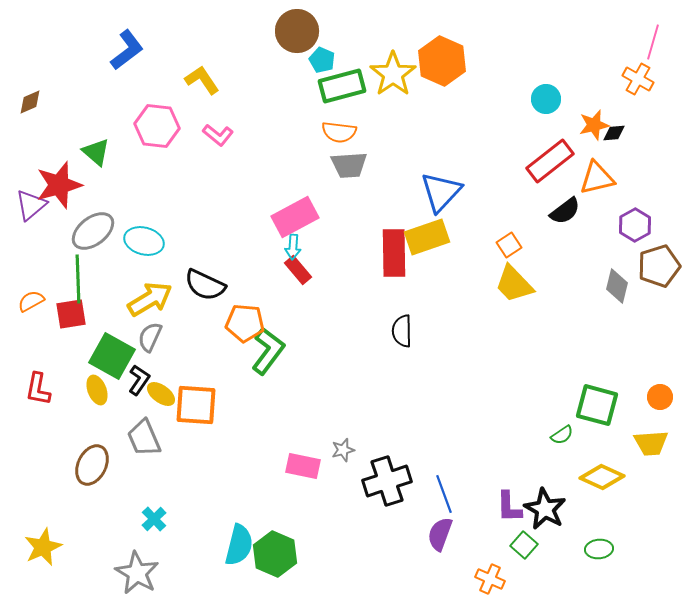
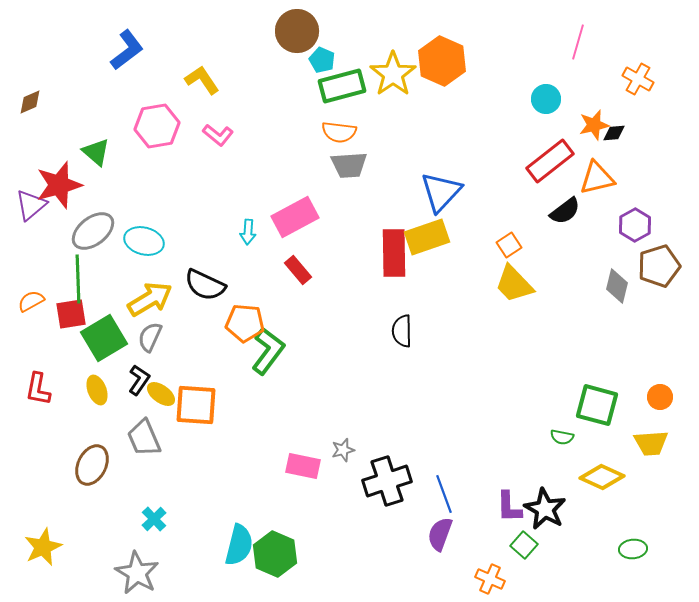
pink line at (653, 42): moved 75 px left
pink hexagon at (157, 126): rotated 15 degrees counterclockwise
cyan arrow at (293, 247): moved 45 px left, 15 px up
green square at (112, 356): moved 8 px left, 18 px up; rotated 30 degrees clockwise
green semicircle at (562, 435): moved 2 px down; rotated 45 degrees clockwise
green ellipse at (599, 549): moved 34 px right
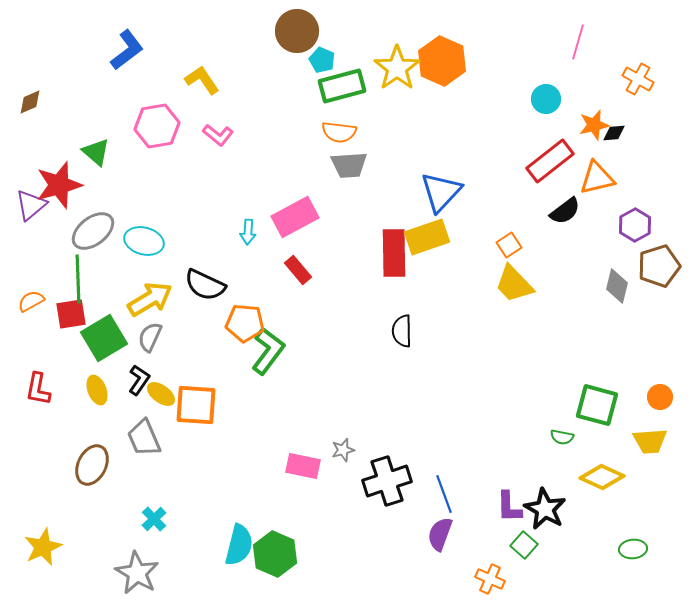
yellow star at (393, 74): moved 4 px right, 6 px up
yellow trapezoid at (651, 443): moved 1 px left, 2 px up
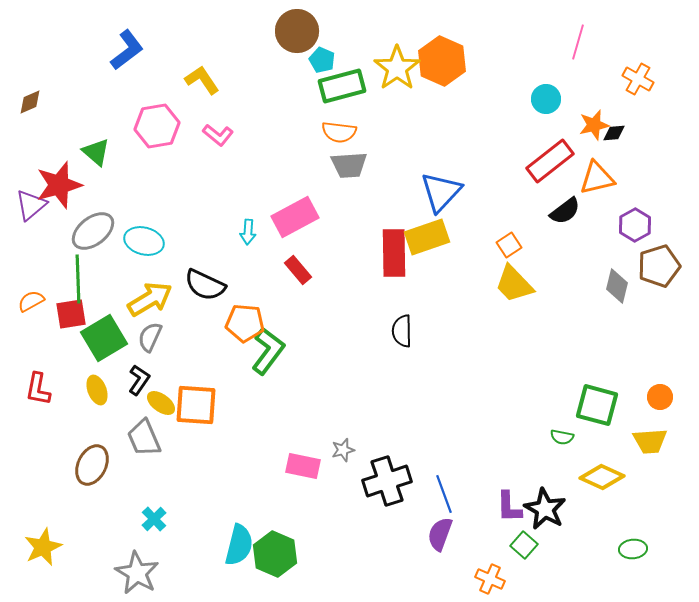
yellow ellipse at (161, 394): moved 9 px down
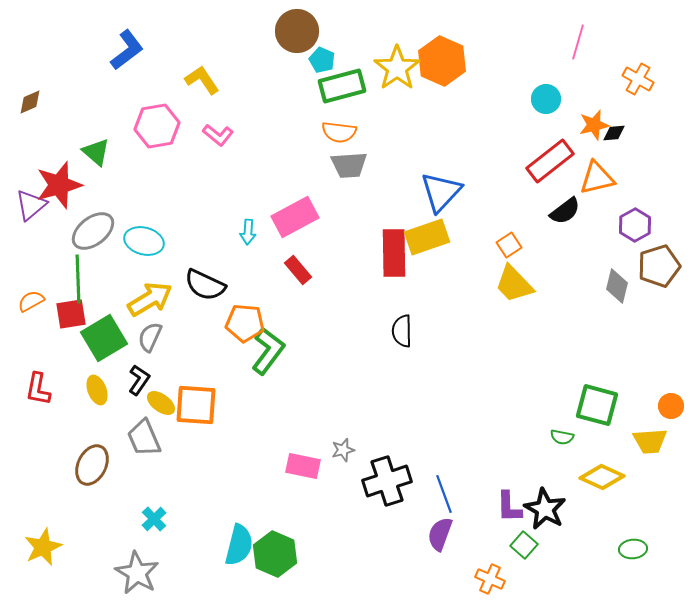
orange circle at (660, 397): moved 11 px right, 9 px down
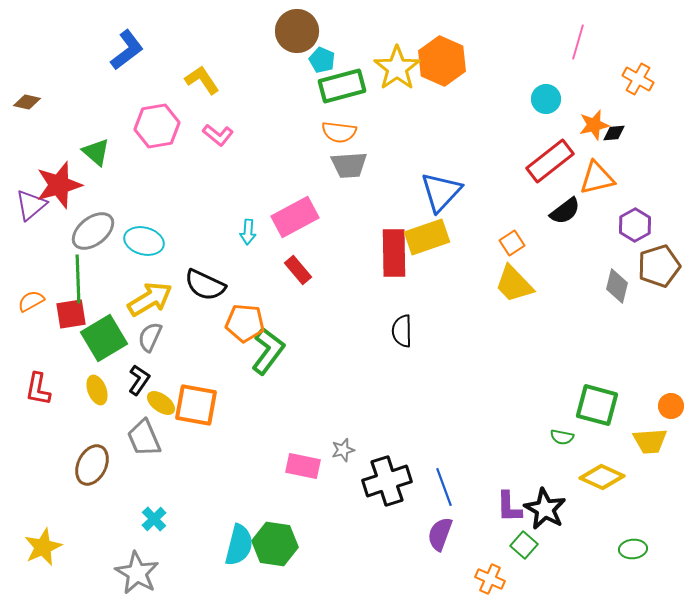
brown diamond at (30, 102): moved 3 px left; rotated 36 degrees clockwise
orange square at (509, 245): moved 3 px right, 2 px up
orange square at (196, 405): rotated 6 degrees clockwise
blue line at (444, 494): moved 7 px up
green hexagon at (275, 554): moved 10 px up; rotated 15 degrees counterclockwise
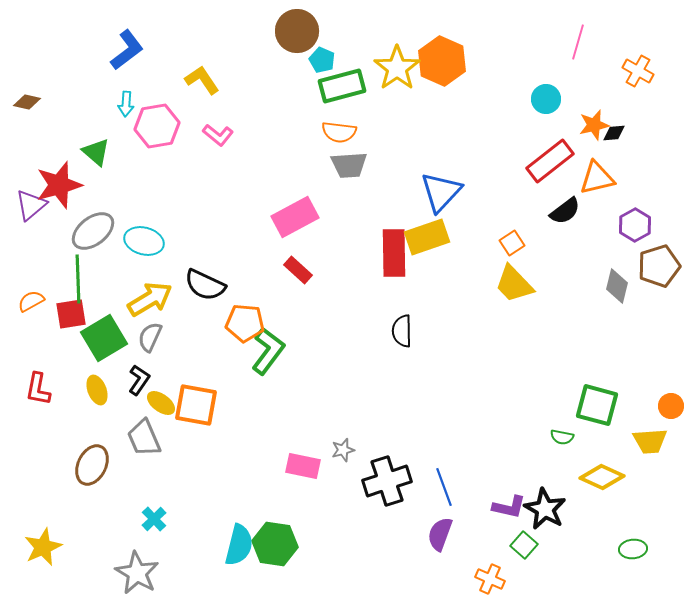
orange cross at (638, 79): moved 8 px up
cyan arrow at (248, 232): moved 122 px left, 128 px up
red rectangle at (298, 270): rotated 8 degrees counterclockwise
purple L-shape at (509, 507): rotated 76 degrees counterclockwise
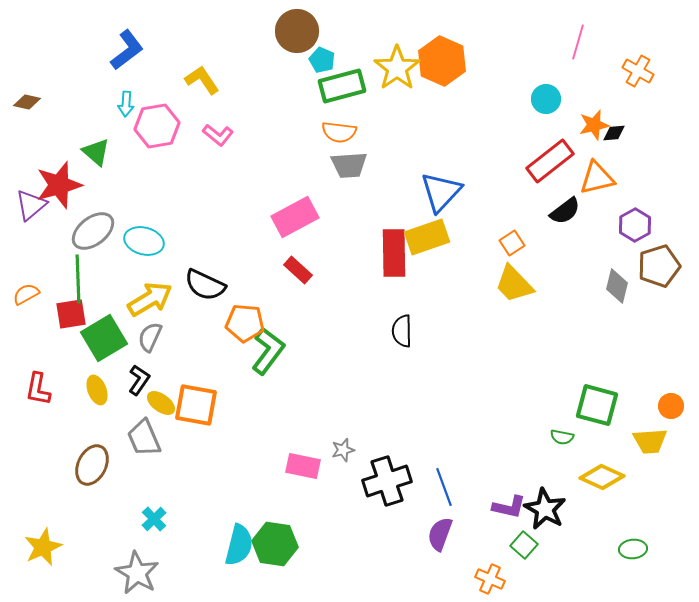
orange semicircle at (31, 301): moved 5 px left, 7 px up
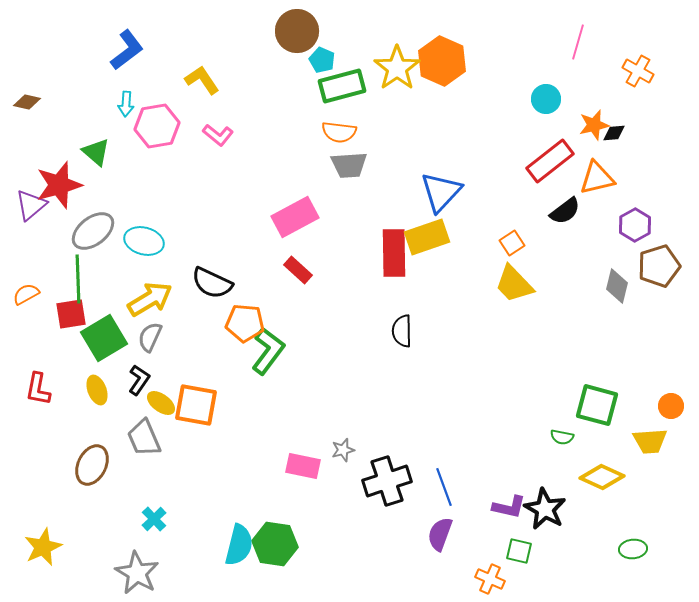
black semicircle at (205, 285): moved 7 px right, 2 px up
green square at (524, 545): moved 5 px left, 6 px down; rotated 28 degrees counterclockwise
